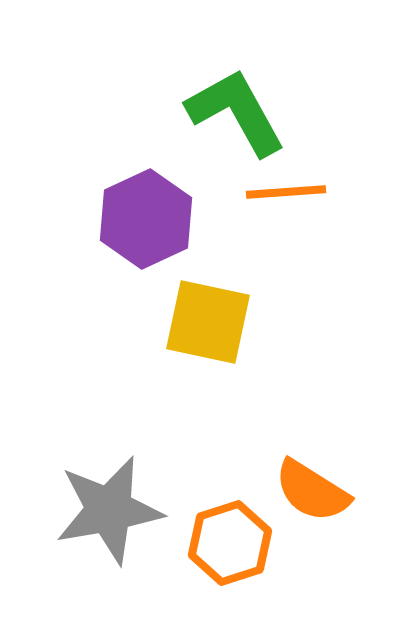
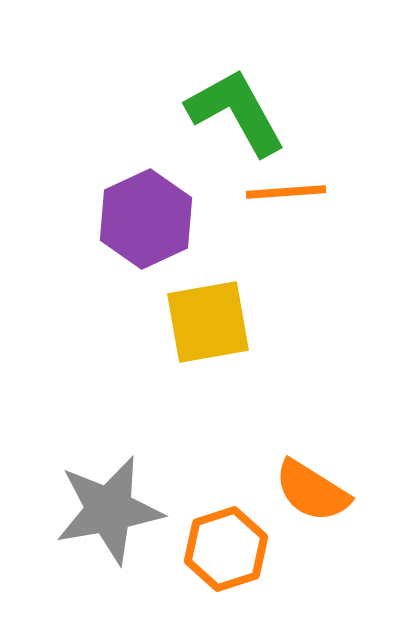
yellow square: rotated 22 degrees counterclockwise
orange hexagon: moved 4 px left, 6 px down
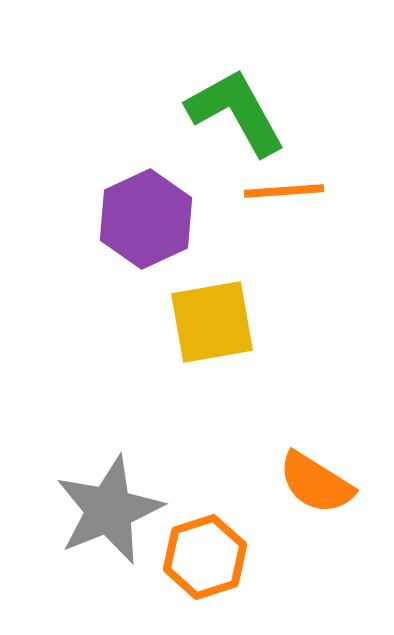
orange line: moved 2 px left, 1 px up
yellow square: moved 4 px right
orange semicircle: moved 4 px right, 8 px up
gray star: rotated 12 degrees counterclockwise
orange hexagon: moved 21 px left, 8 px down
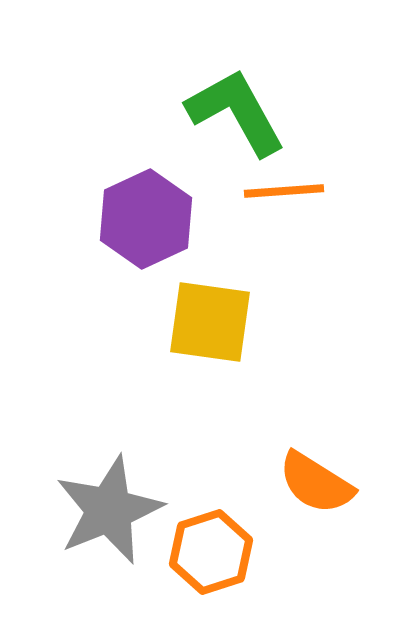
yellow square: moved 2 px left; rotated 18 degrees clockwise
orange hexagon: moved 6 px right, 5 px up
